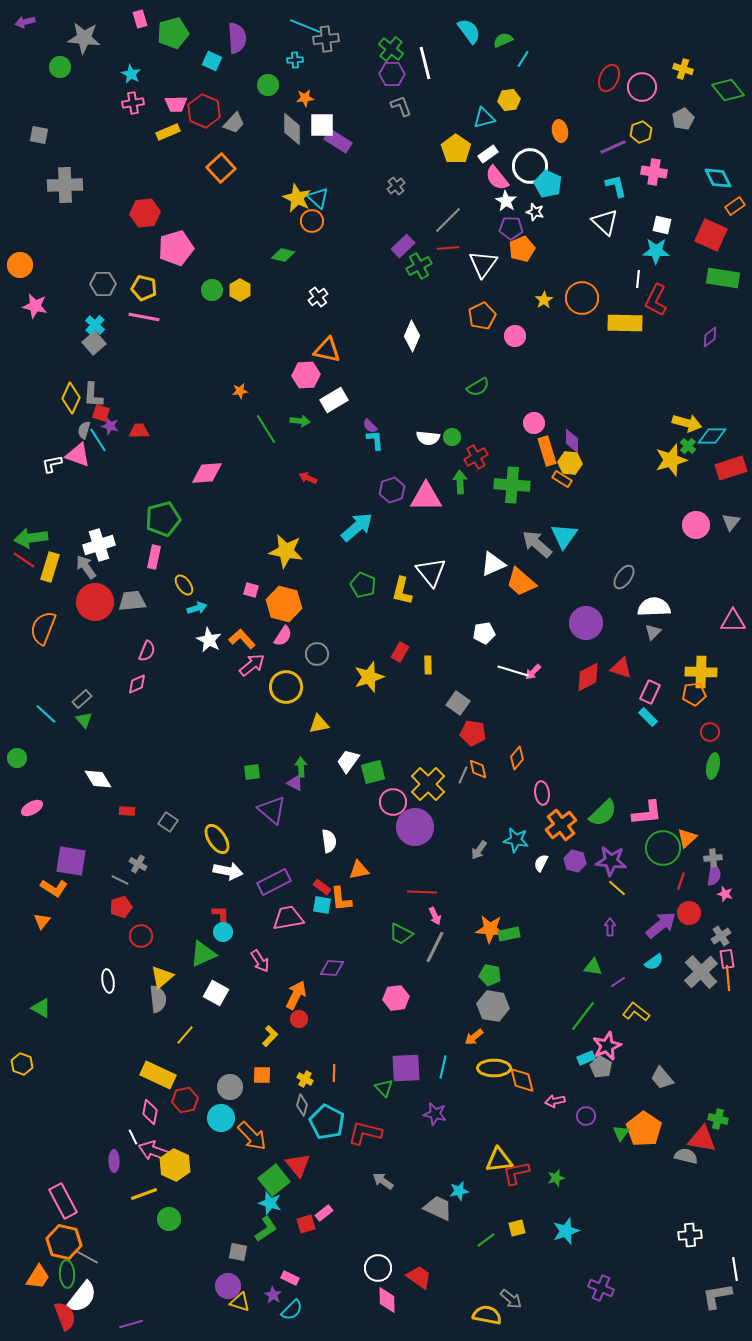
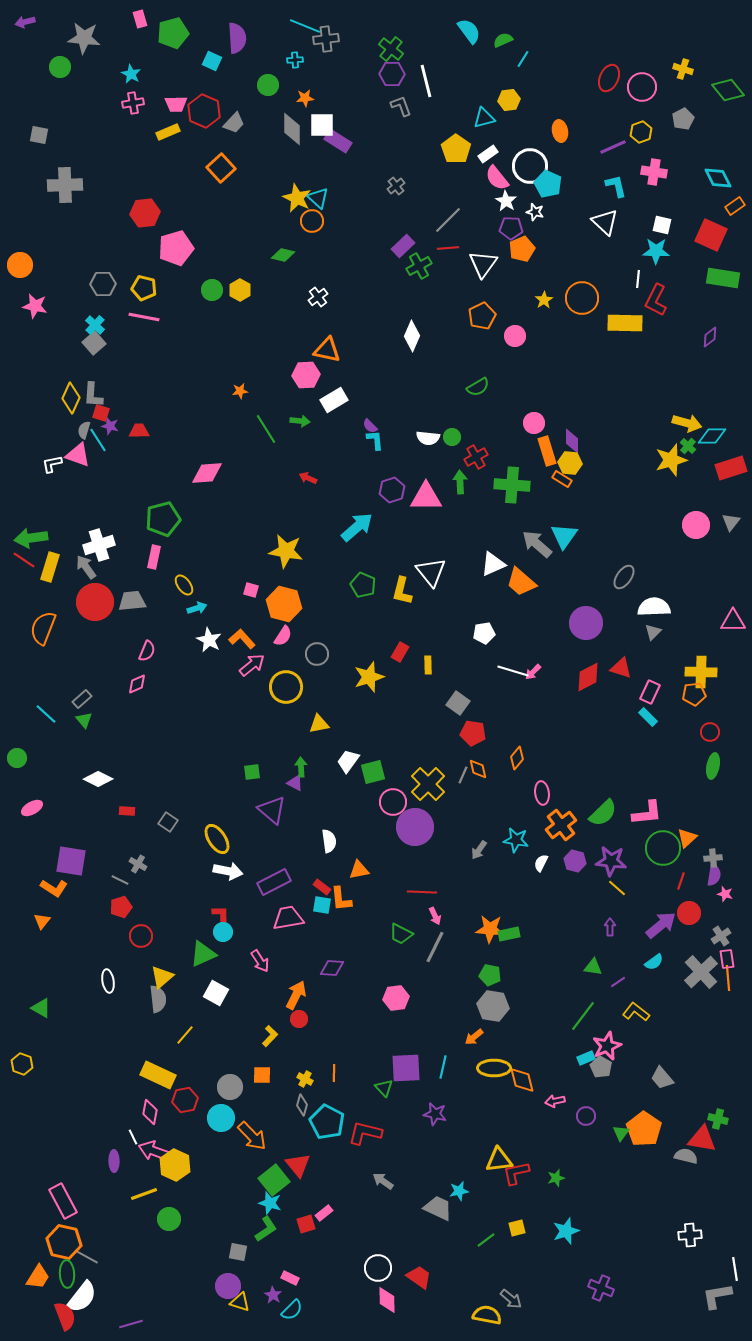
white line at (425, 63): moved 1 px right, 18 px down
white diamond at (98, 779): rotated 32 degrees counterclockwise
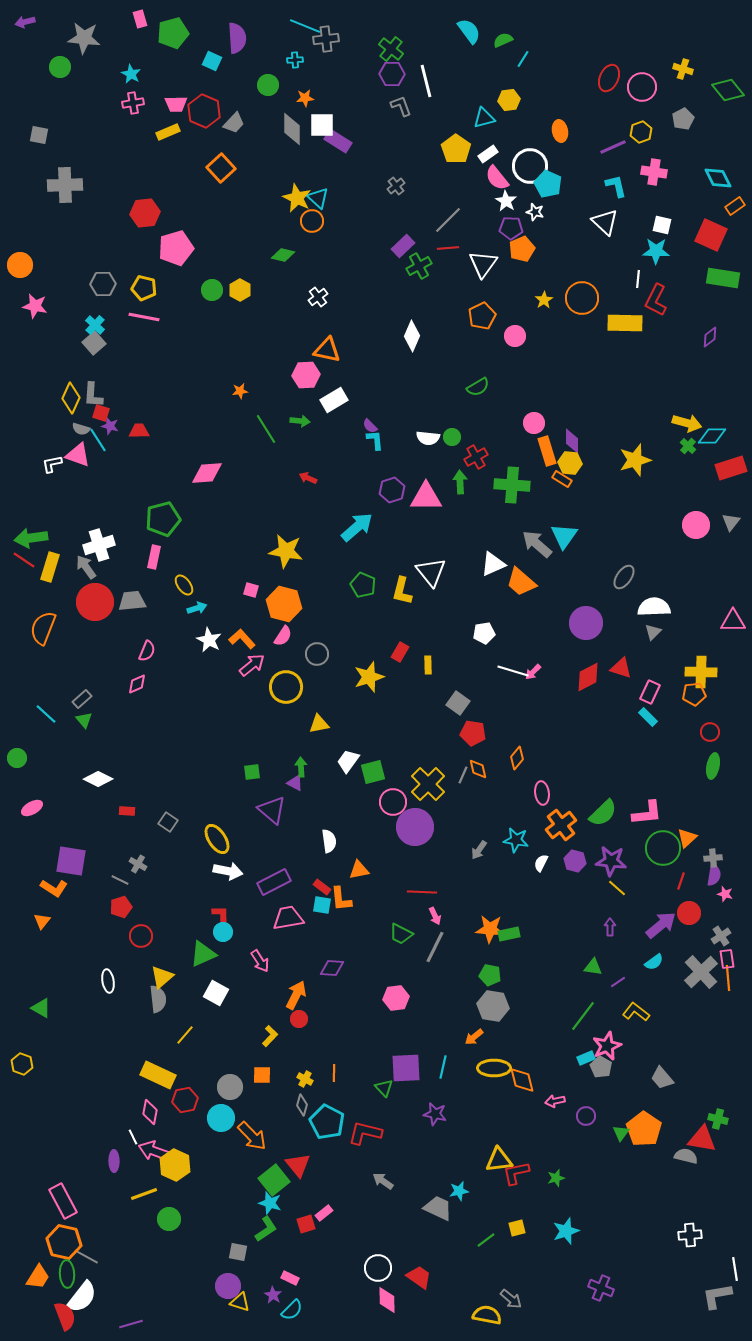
gray semicircle at (84, 430): moved 3 px left, 1 px up; rotated 90 degrees counterclockwise
yellow star at (671, 460): moved 36 px left
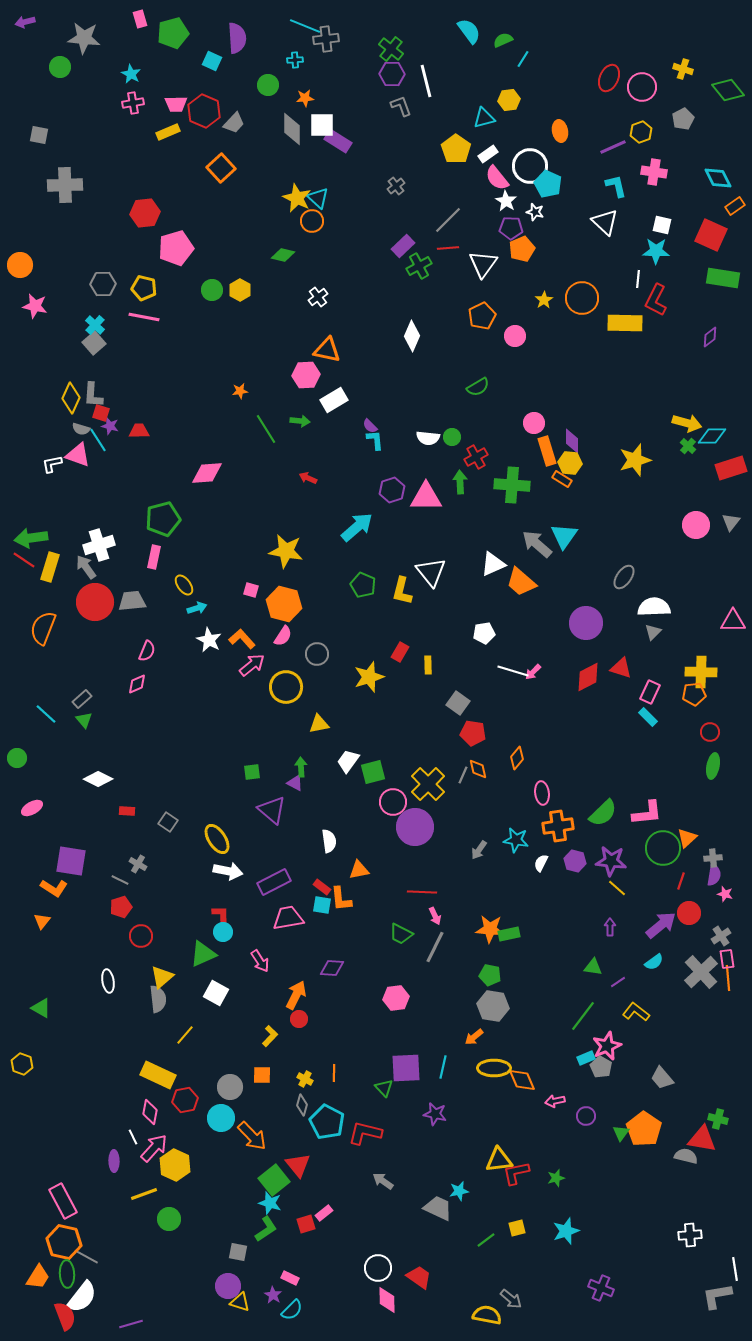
orange cross at (561, 825): moved 3 px left, 1 px down; rotated 28 degrees clockwise
orange diamond at (522, 1080): rotated 8 degrees counterclockwise
pink arrow at (154, 1151): moved 3 px up; rotated 112 degrees clockwise
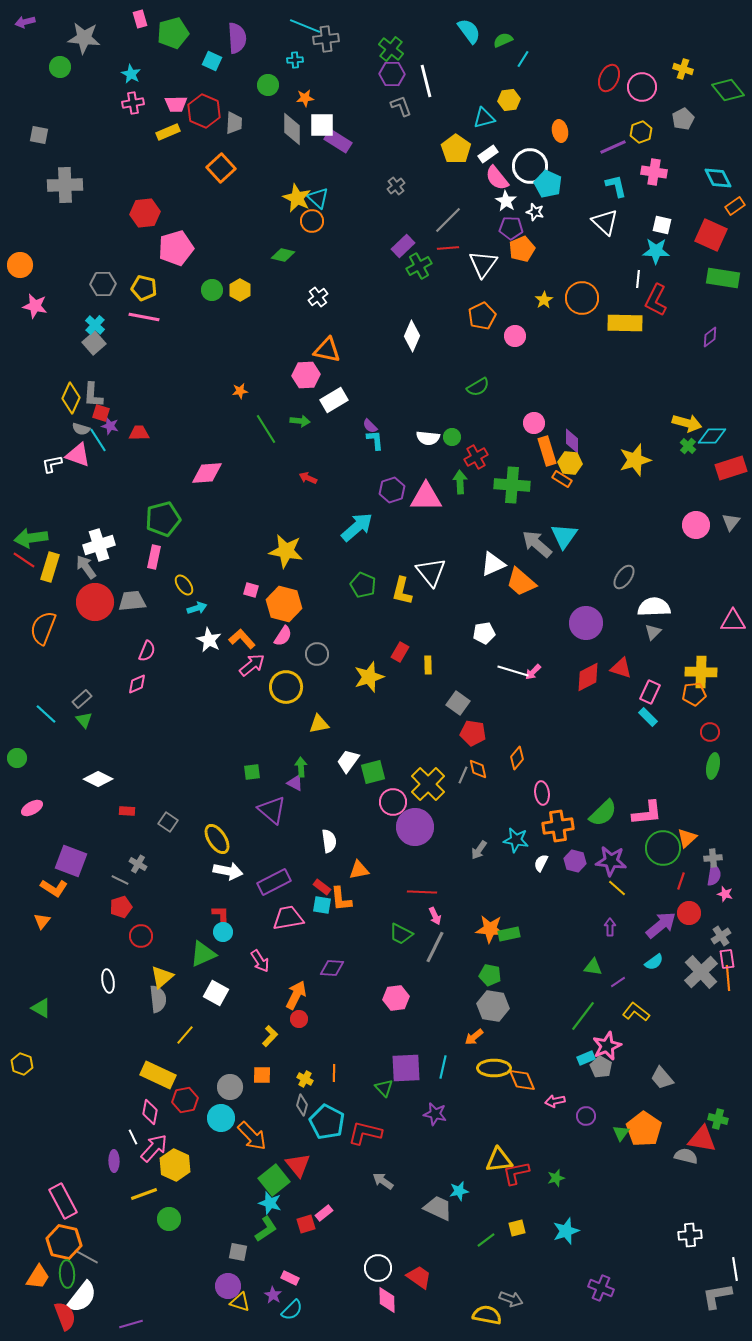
gray trapezoid at (234, 123): rotated 40 degrees counterclockwise
red trapezoid at (139, 431): moved 2 px down
purple square at (71, 861): rotated 12 degrees clockwise
gray arrow at (511, 1299): rotated 20 degrees counterclockwise
